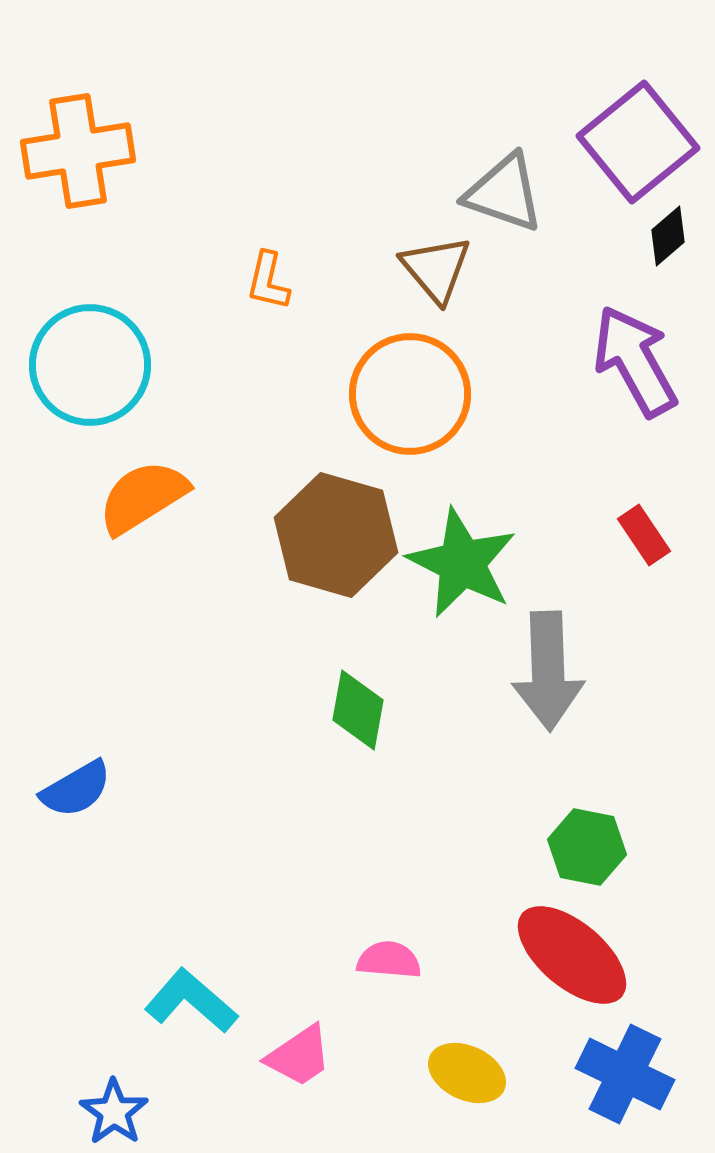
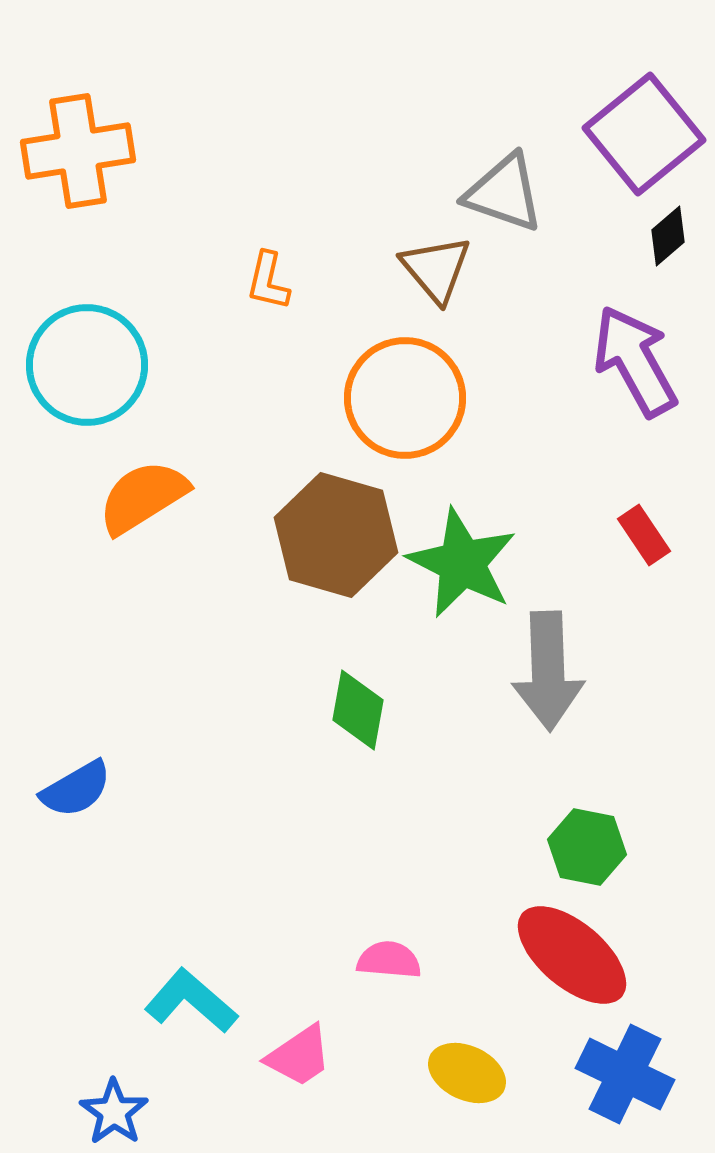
purple square: moved 6 px right, 8 px up
cyan circle: moved 3 px left
orange circle: moved 5 px left, 4 px down
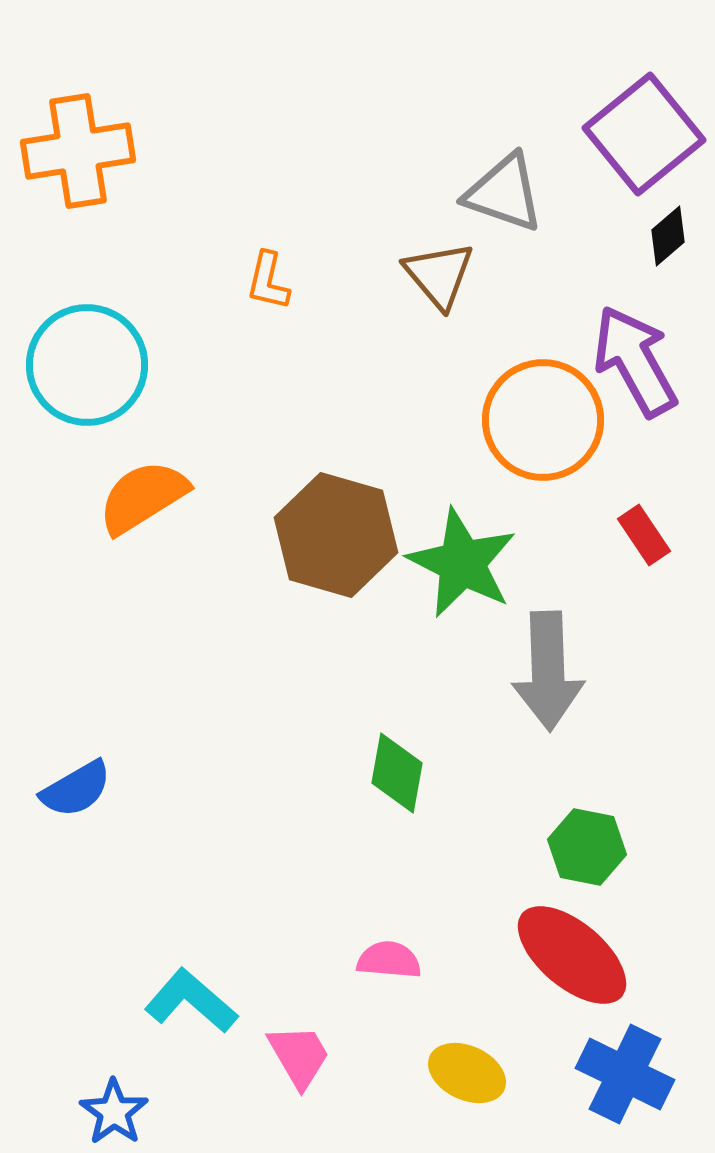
brown triangle: moved 3 px right, 6 px down
orange circle: moved 138 px right, 22 px down
green diamond: moved 39 px right, 63 px down
pink trapezoid: rotated 86 degrees counterclockwise
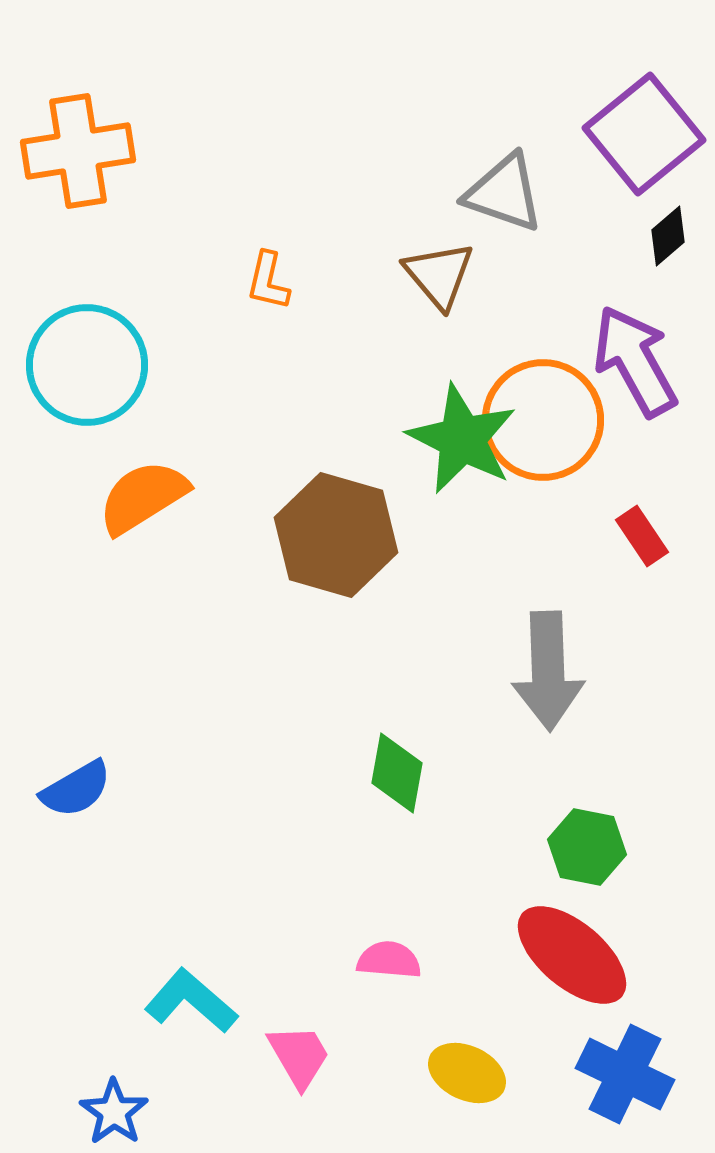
red rectangle: moved 2 px left, 1 px down
green star: moved 124 px up
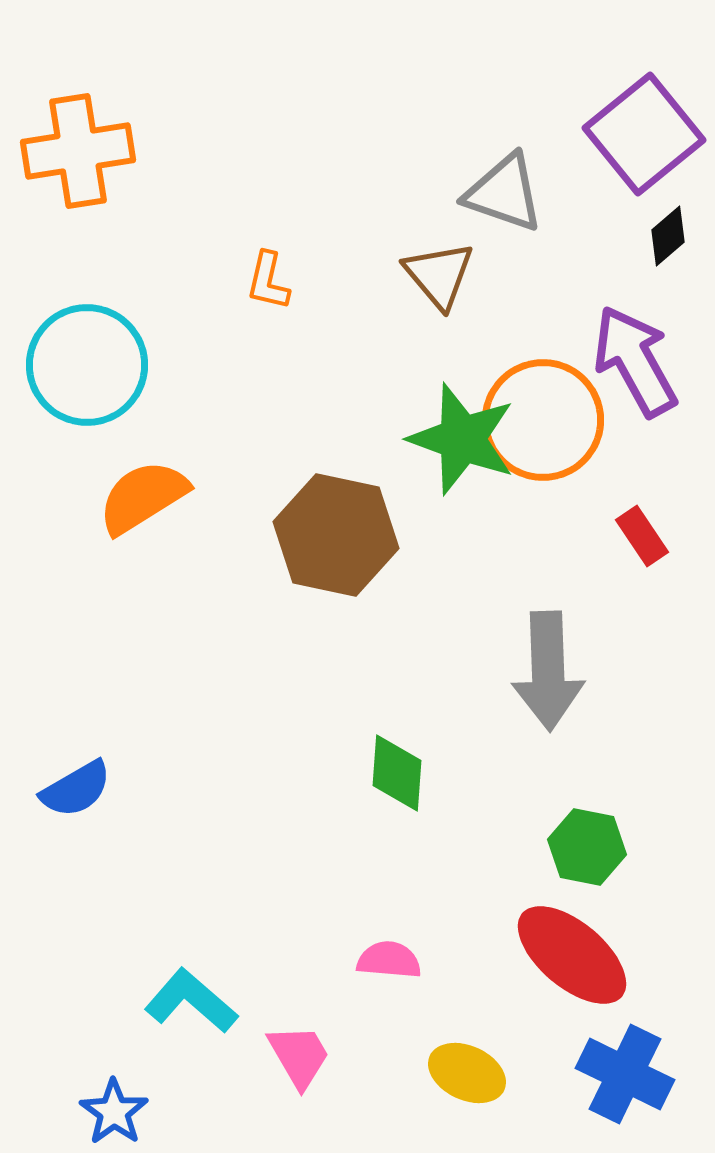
green star: rotated 7 degrees counterclockwise
brown hexagon: rotated 4 degrees counterclockwise
green diamond: rotated 6 degrees counterclockwise
